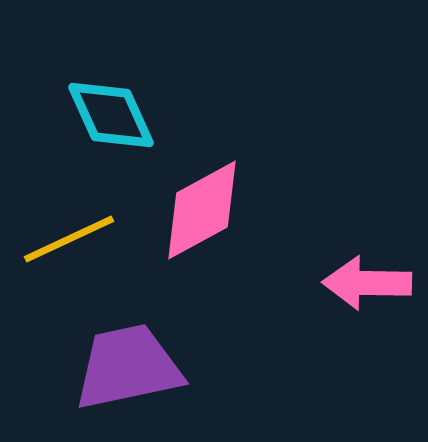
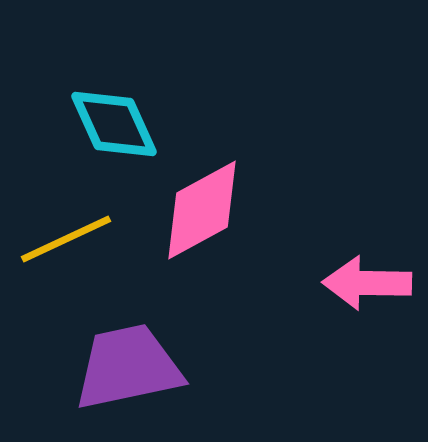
cyan diamond: moved 3 px right, 9 px down
yellow line: moved 3 px left
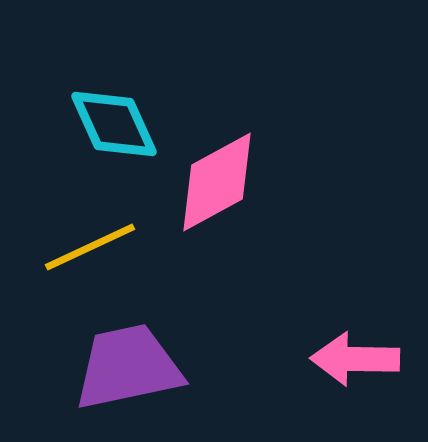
pink diamond: moved 15 px right, 28 px up
yellow line: moved 24 px right, 8 px down
pink arrow: moved 12 px left, 76 px down
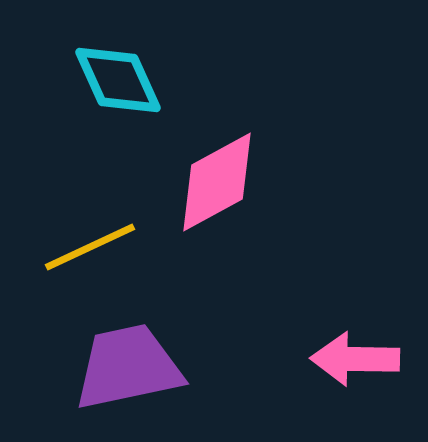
cyan diamond: moved 4 px right, 44 px up
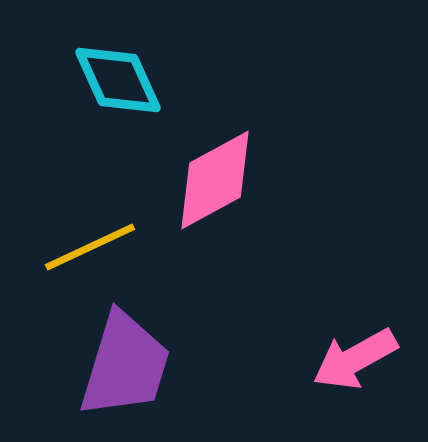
pink diamond: moved 2 px left, 2 px up
pink arrow: rotated 30 degrees counterclockwise
purple trapezoid: moved 3 px left, 2 px up; rotated 119 degrees clockwise
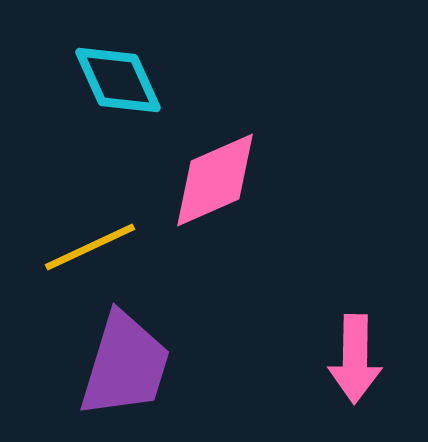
pink diamond: rotated 5 degrees clockwise
pink arrow: rotated 60 degrees counterclockwise
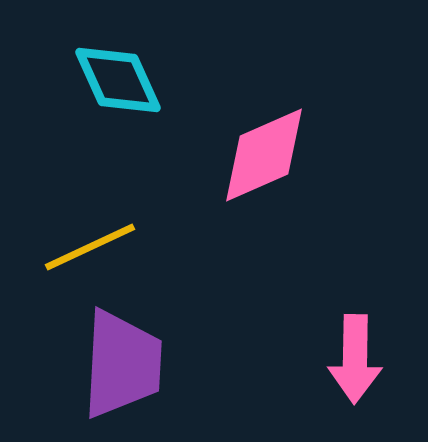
pink diamond: moved 49 px right, 25 px up
purple trapezoid: moved 3 px left, 1 px up; rotated 14 degrees counterclockwise
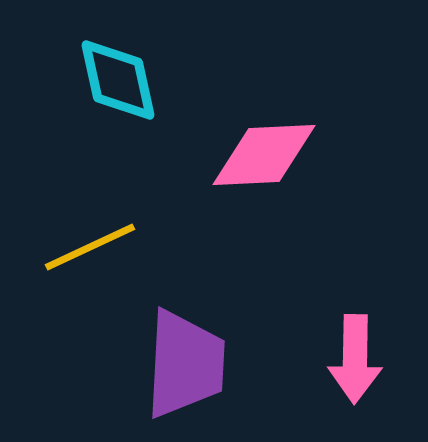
cyan diamond: rotated 12 degrees clockwise
pink diamond: rotated 21 degrees clockwise
purple trapezoid: moved 63 px right
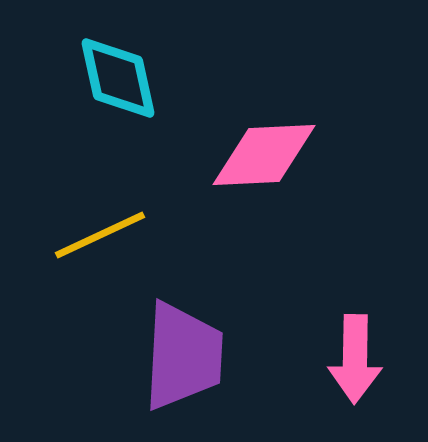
cyan diamond: moved 2 px up
yellow line: moved 10 px right, 12 px up
purple trapezoid: moved 2 px left, 8 px up
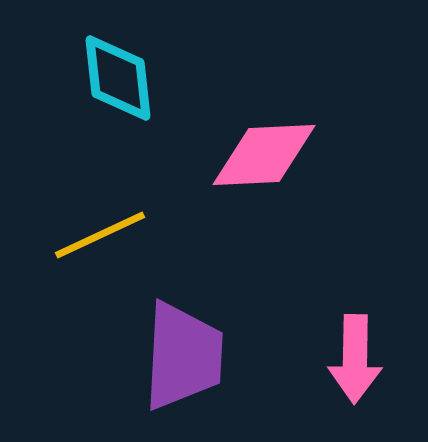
cyan diamond: rotated 6 degrees clockwise
